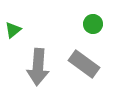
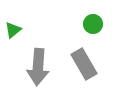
gray rectangle: rotated 24 degrees clockwise
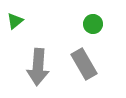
green triangle: moved 2 px right, 9 px up
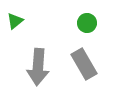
green circle: moved 6 px left, 1 px up
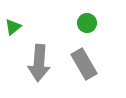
green triangle: moved 2 px left, 6 px down
gray arrow: moved 1 px right, 4 px up
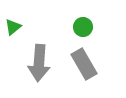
green circle: moved 4 px left, 4 px down
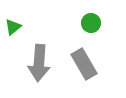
green circle: moved 8 px right, 4 px up
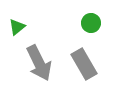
green triangle: moved 4 px right
gray arrow: rotated 30 degrees counterclockwise
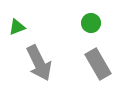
green triangle: rotated 18 degrees clockwise
gray rectangle: moved 14 px right
